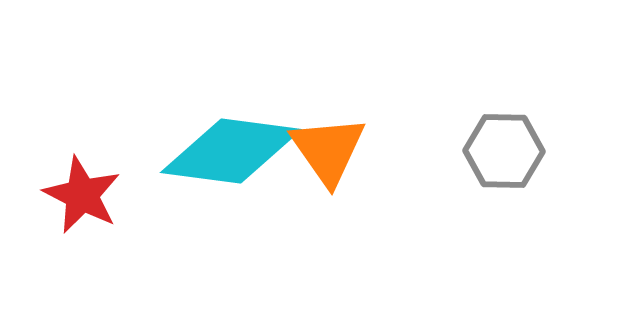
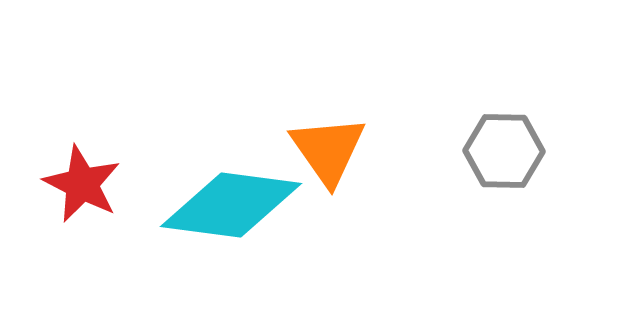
cyan diamond: moved 54 px down
red star: moved 11 px up
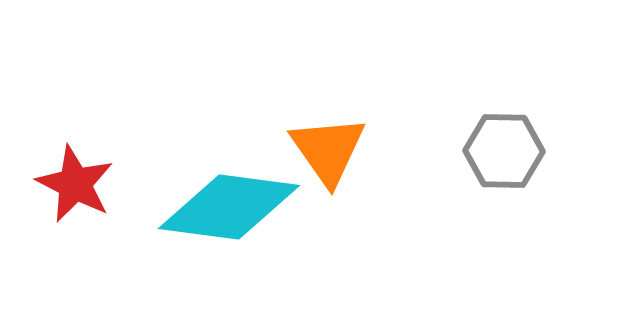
red star: moved 7 px left
cyan diamond: moved 2 px left, 2 px down
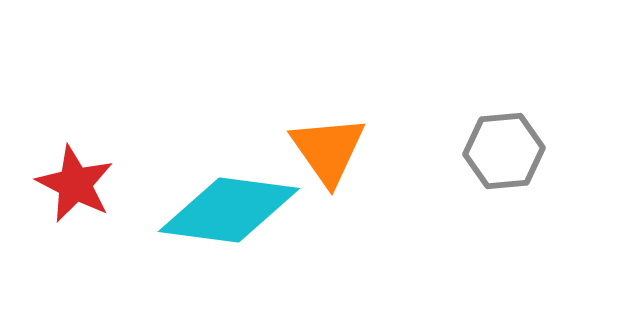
gray hexagon: rotated 6 degrees counterclockwise
cyan diamond: moved 3 px down
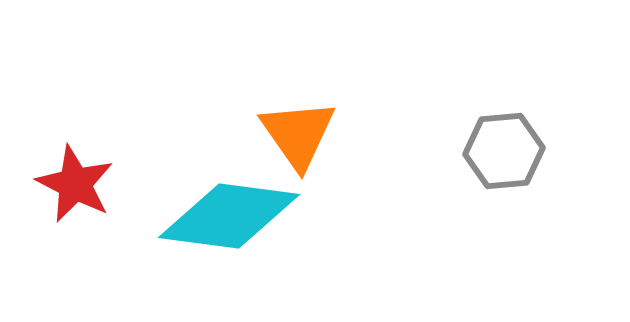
orange triangle: moved 30 px left, 16 px up
cyan diamond: moved 6 px down
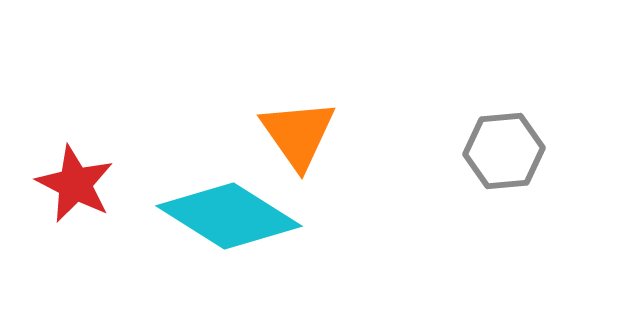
cyan diamond: rotated 25 degrees clockwise
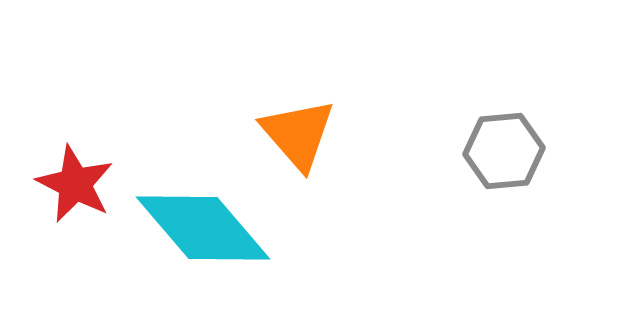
orange triangle: rotated 6 degrees counterclockwise
cyan diamond: moved 26 px left, 12 px down; rotated 17 degrees clockwise
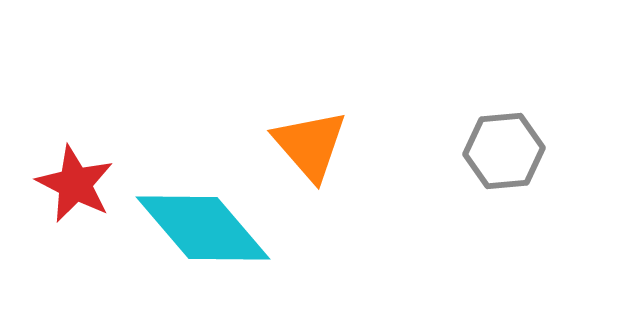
orange triangle: moved 12 px right, 11 px down
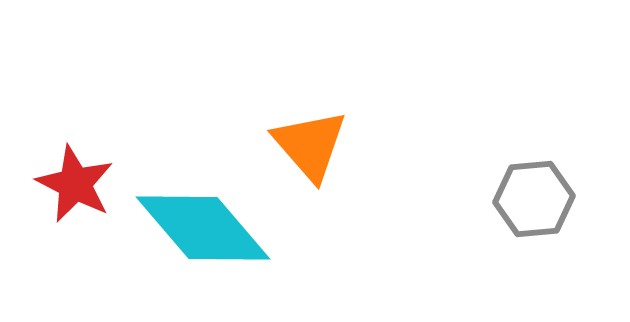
gray hexagon: moved 30 px right, 48 px down
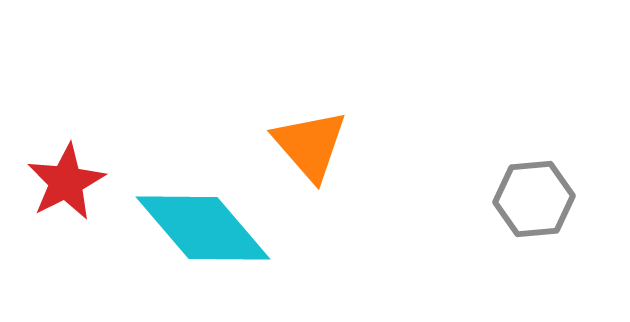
red star: moved 9 px left, 2 px up; rotated 18 degrees clockwise
